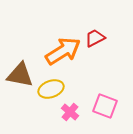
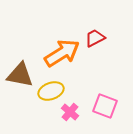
orange arrow: moved 1 px left, 2 px down
yellow ellipse: moved 2 px down
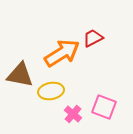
red trapezoid: moved 2 px left
yellow ellipse: rotated 10 degrees clockwise
pink square: moved 1 px left, 1 px down
pink cross: moved 3 px right, 2 px down
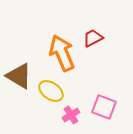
orange arrow: rotated 81 degrees counterclockwise
brown triangle: moved 1 px left, 1 px down; rotated 20 degrees clockwise
yellow ellipse: rotated 45 degrees clockwise
pink cross: moved 2 px left, 1 px down; rotated 18 degrees clockwise
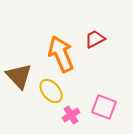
red trapezoid: moved 2 px right, 1 px down
orange arrow: moved 1 px left, 1 px down
brown triangle: rotated 16 degrees clockwise
yellow ellipse: rotated 15 degrees clockwise
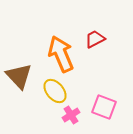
yellow ellipse: moved 4 px right
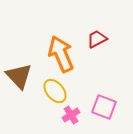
red trapezoid: moved 2 px right
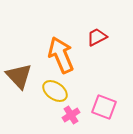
red trapezoid: moved 2 px up
orange arrow: moved 1 px down
yellow ellipse: rotated 15 degrees counterclockwise
